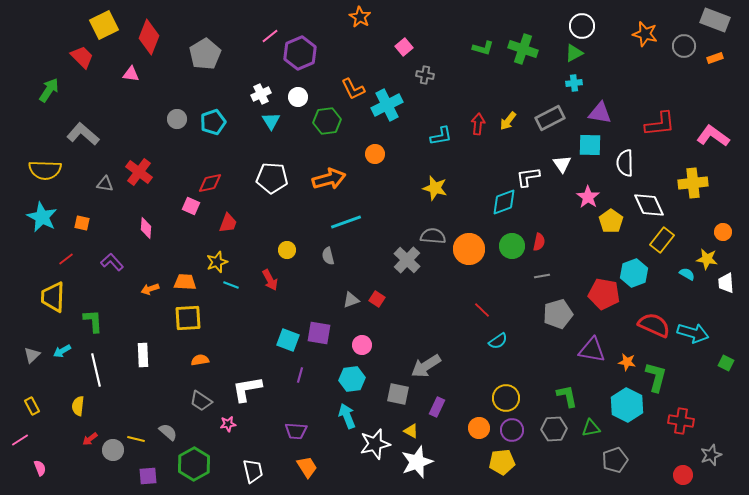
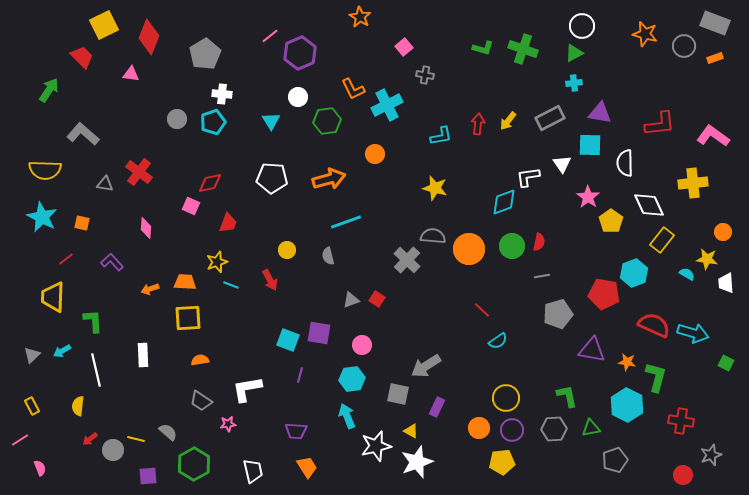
gray rectangle at (715, 20): moved 3 px down
white cross at (261, 94): moved 39 px left; rotated 30 degrees clockwise
white star at (375, 444): moved 1 px right, 2 px down
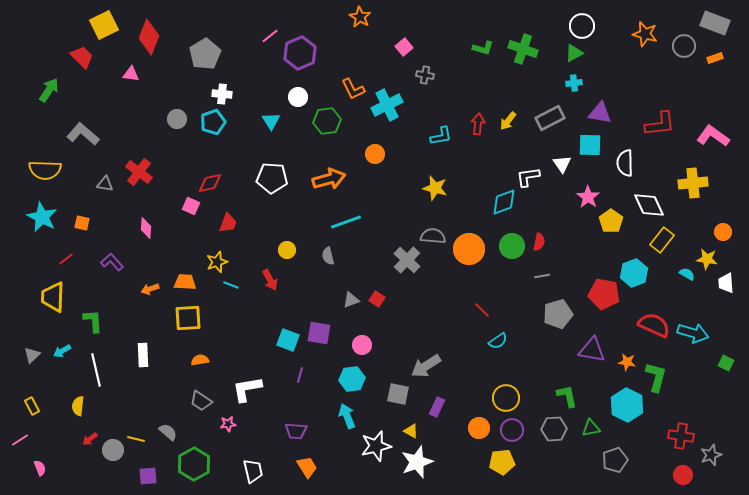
red cross at (681, 421): moved 15 px down
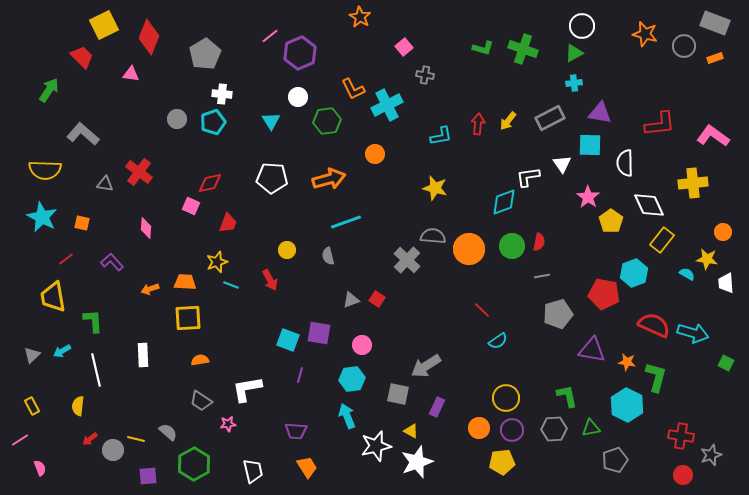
yellow trapezoid at (53, 297): rotated 12 degrees counterclockwise
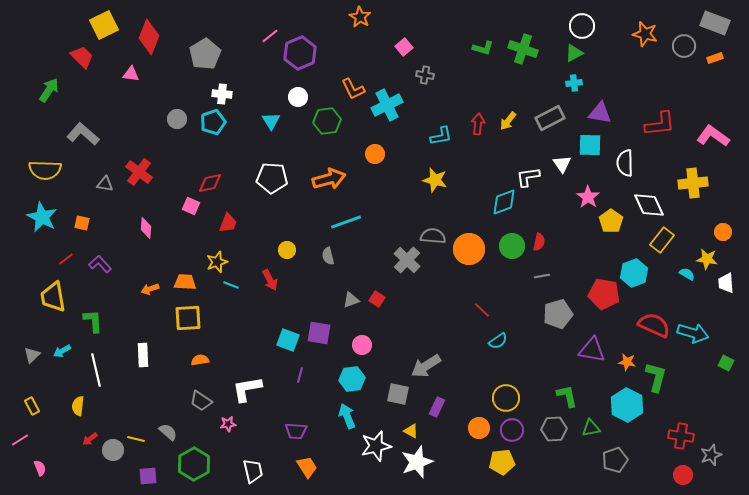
yellow star at (435, 188): moved 8 px up
purple L-shape at (112, 262): moved 12 px left, 2 px down
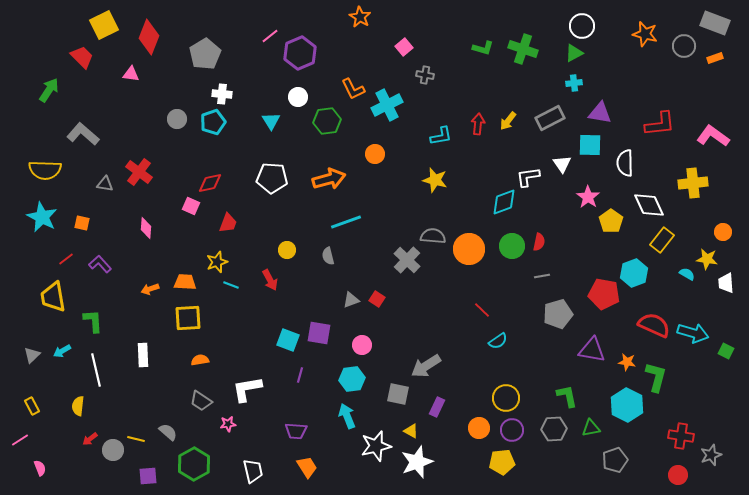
green square at (726, 363): moved 12 px up
red circle at (683, 475): moved 5 px left
